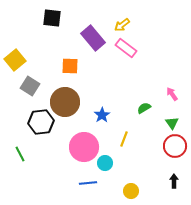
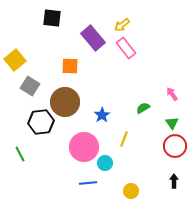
pink rectangle: rotated 15 degrees clockwise
green semicircle: moved 1 px left
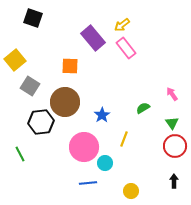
black square: moved 19 px left; rotated 12 degrees clockwise
